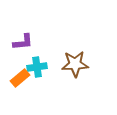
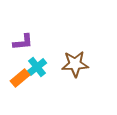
cyan cross: rotated 30 degrees counterclockwise
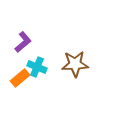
purple L-shape: rotated 35 degrees counterclockwise
cyan cross: rotated 30 degrees counterclockwise
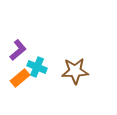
purple L-shape: moved 5 px left, 8 px down
brown star: moved 7 px down
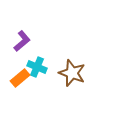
purple L-shape: moved 4 px right, 9 px up
brown star: moved 3 px left, 2 px down; rotated 24 degrees clockwise
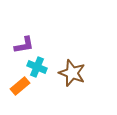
purple L-shape: moved 2 px right, 4 px down; rotated 30 degrees clockwise
orange rectangle: moved 8 px down
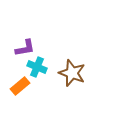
purple L-shape: moved 1 px right, 3 px down
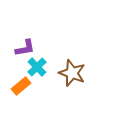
cyan cross: rotated 24 degrees clockwise
orange rectangle: moved 1 px right
